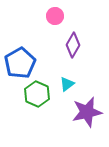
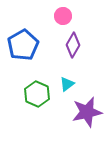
pink circle: moved 8 px right
blue pentagon: moved 3 px right, 18 px up
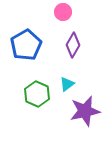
pink circle: moved 4 px up
blue pentagon: moved 3 px right
purple star: moved 2 px left, 1 px up
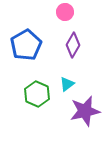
pink circle: moved 2 px right
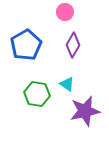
cyan triangle: rotated 49 degrees counterclockwise
green hexagon: rotated 15 degrees counterclockwise
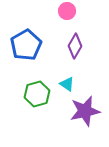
pink circle: moved 2 px right, 1 px up
purple diamond: moved 2 px right, 1 px down
green hexagon: rotated 25 degrees counterclockwise
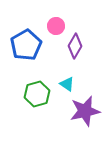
pink circle: moved 11 px left, 15 px down
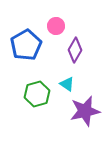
purple diamond: moved 4 px down
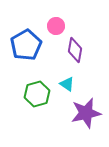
purple diamond: rotated 20 degrees counterclockwise
purple star: moved 1 px right, 2 px down
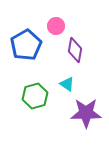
green hexagon: moved 2 px left, 2 px down
purple star: rotated 12 degrees clockwise
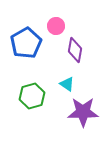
blue pentagon: moved 2 px up
green hexagon: moved 3 px left
purple star: moved 3 px left, 1 px up
